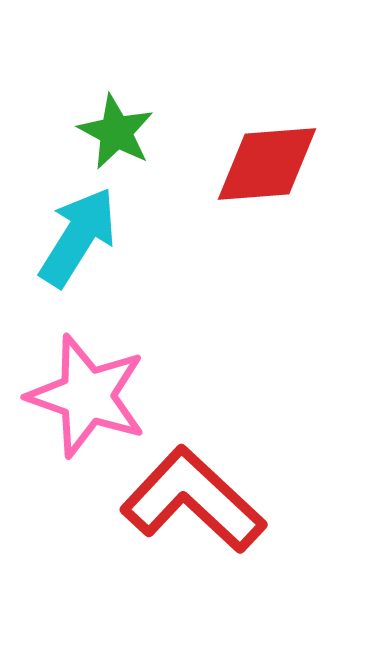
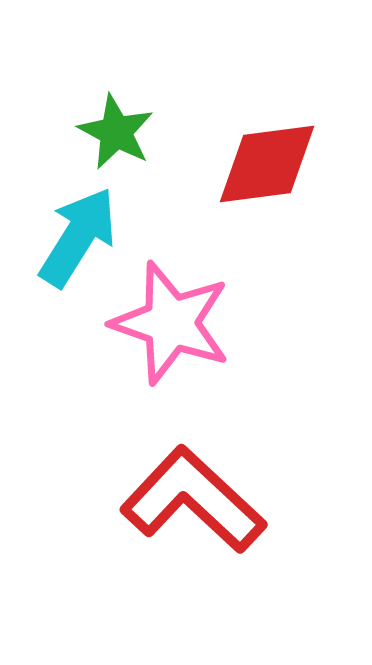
red diamond: rotated 3 degrees counterclockwise
pink star: moved 84 px right, 73 px up
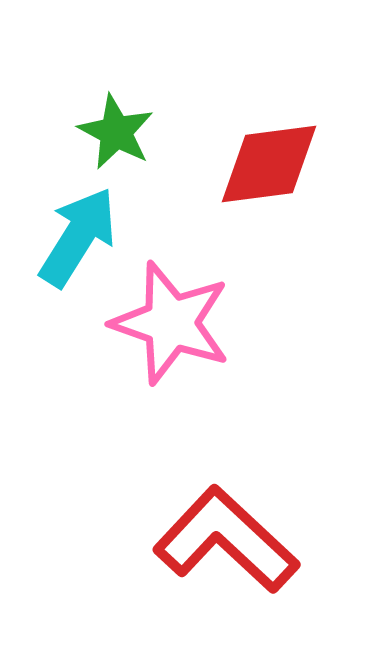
red diamond: moved 2 px right
red L-shape: moved 33 px right, 40 px down
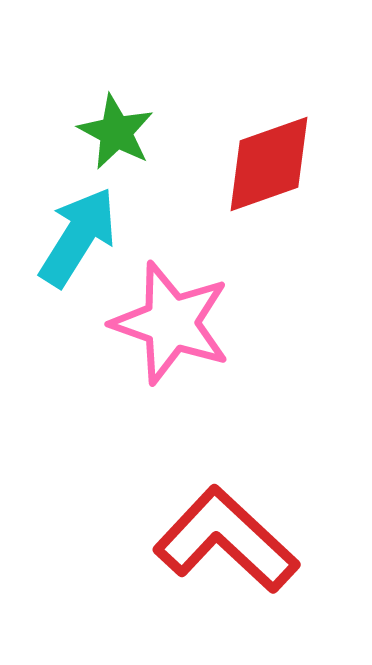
red diamond: rotated 12 degrees counterclockwise
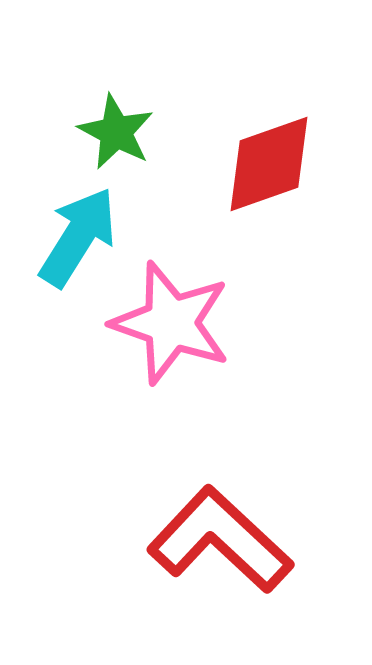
red L-shape: moved 6 px left
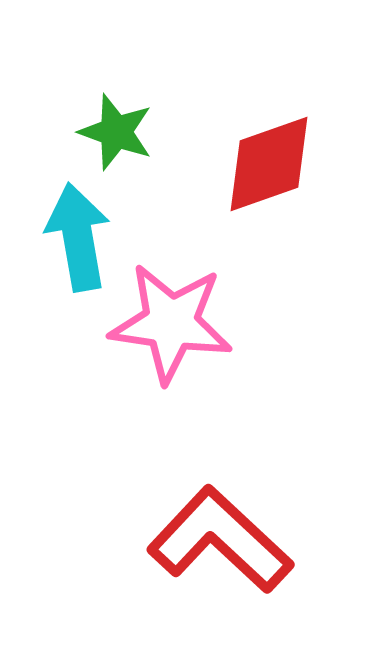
green star: rotated 8 degrees counterclockwise
cyan arrow: rotated 42 degrees counterclockwise
pink star: rotated 11 degrees counterclockwise
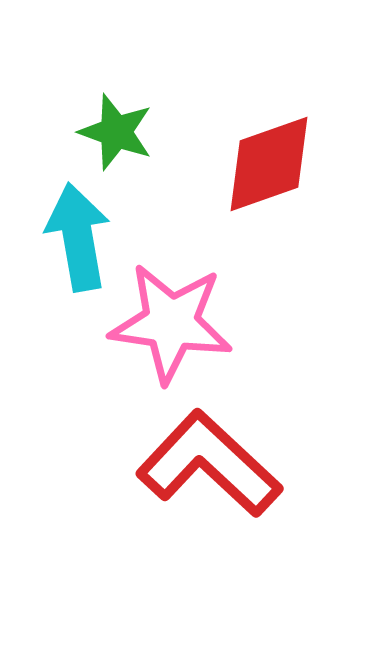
red L-shape: moved 11 px left, 76 px up
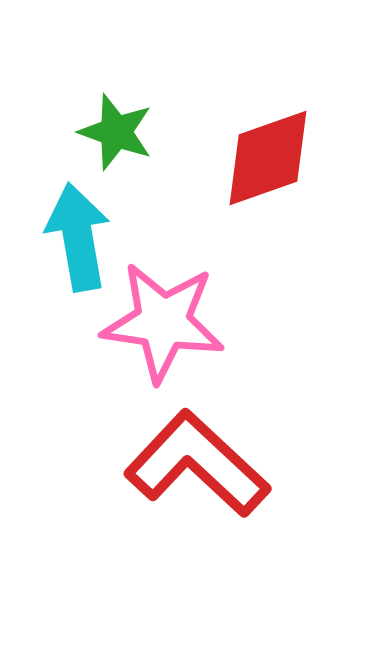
red diamond: moved 1 px left, 6 px up
pink star: moved 8 px left, 1 px up
red L-shape: moved 12 px left
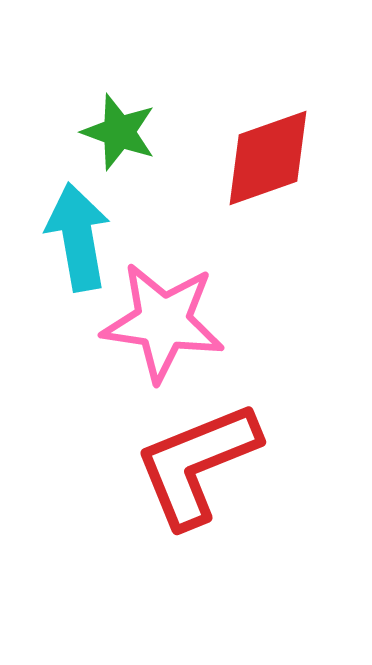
green star: moved 3 px right
red L-shape: rotated 65 degrees counterclockwise
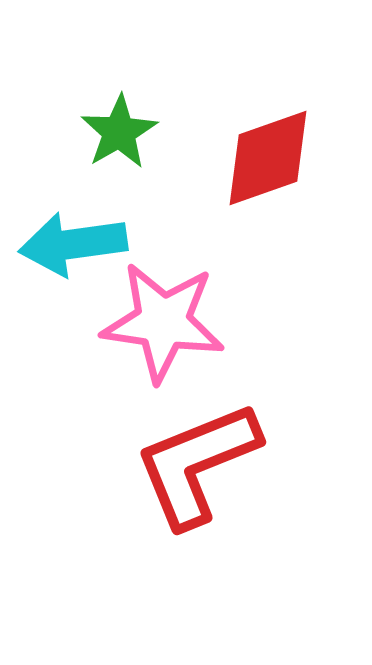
green star: rotated 22 degrees clockwise
cyan arrow: moved 5 px left, 7 px down; rotated 88 degrees counterclockwise
